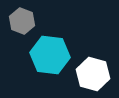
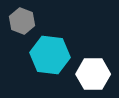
white hexagon: rotated 16 degrees counterclockwise
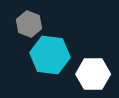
gray hexagon: moved 7 px right, 3 px down
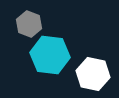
white hexagon: rotated 12 degrees clockwise
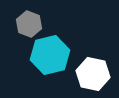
cyan hexagon: rotated 21 degrees counterclockwise
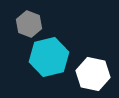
cyan hexagon: moved 1 px left, 2 px down
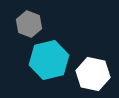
cyan hexagon: moved 3 px down
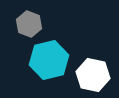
white hexagon: moved 1 px down
